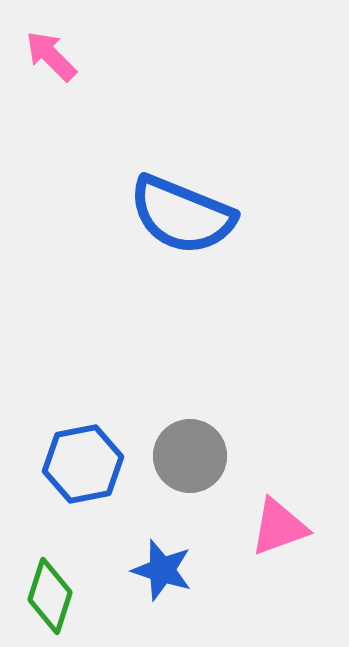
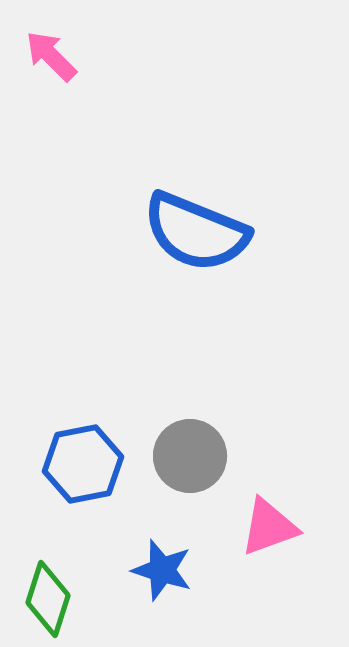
blue semicircle: moved 14 px right, 17 px down
pink triangle: moved 10 px left
green diamond: moved 2 px left, 3 px down
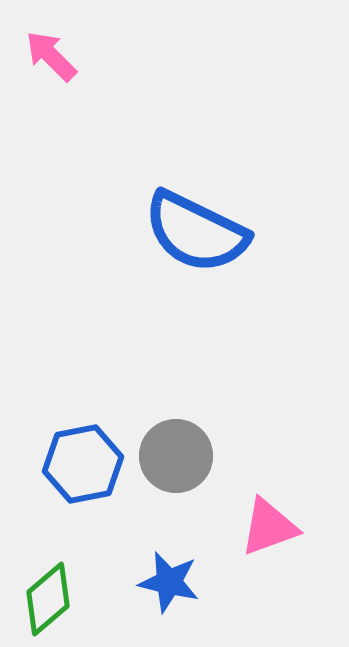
blue semicircle: rotated 4 degrees clockwise
gray circle: moved 14 px left
blue star: moved 7 px right, 12 px down; rotated 4 degrees counterclockwise
green diamond: rotated 32 degrees clockwise
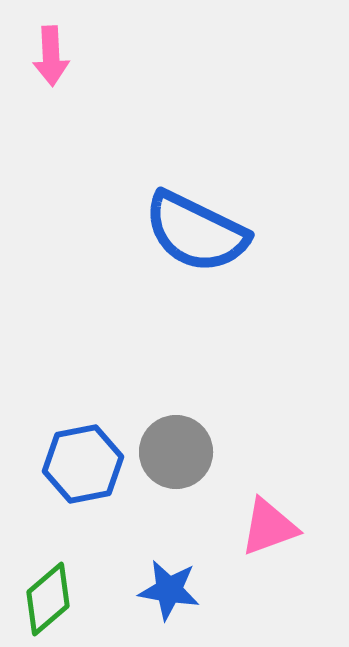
pink arrow: rotated 138 degrees counterclockwise
gray circle: moved 4 px up
blue star: moved 8 px down; rotated 4 degrees counterclockwise
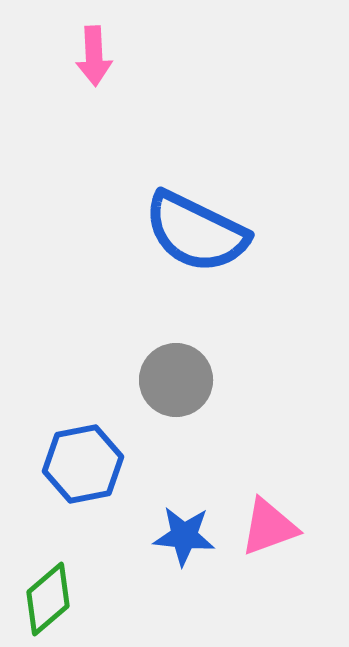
pink arrow: moved 43 px right
gray circle: moved 72 px up
blue star: moved 15 px right, 54 px up; rotated 4 degrees counterclockwise
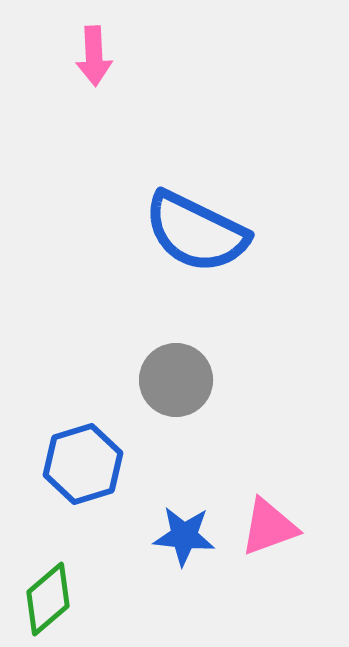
blue hexagon: rotated 6 degrees counterclockwise
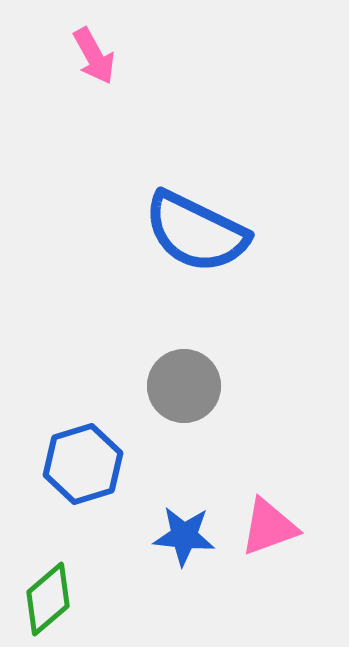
pink arrow: rotated 26 degrees counterclockwise
gray circle: moved 8 px right, 6 px down
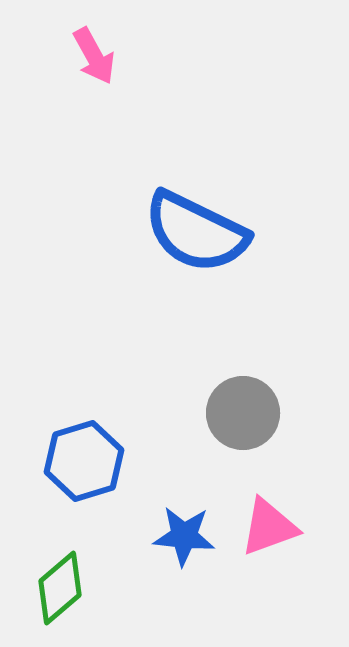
gray circle: moved 59 px right, 27 px down
blue hexagon: moved 1 px right, 3 px up
green diamond: moved 12 px right, 11 px up
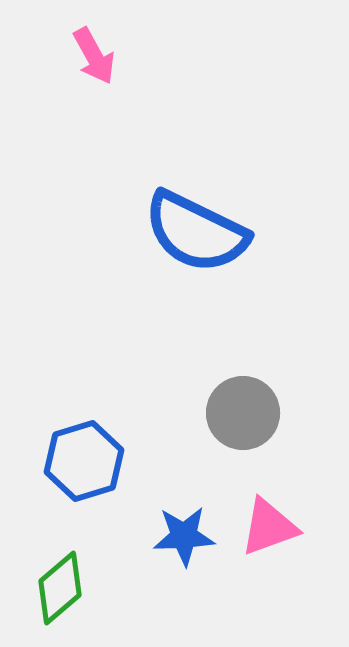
blue star: rotated 8 degrees counterclockwise
